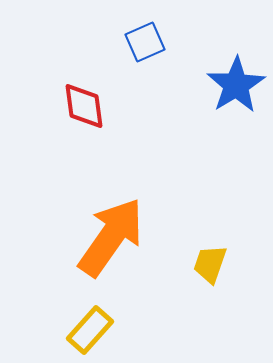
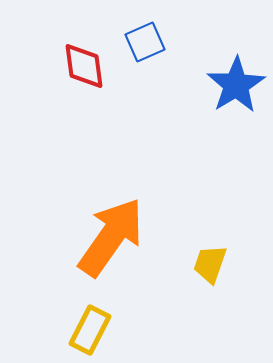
red diamond: moved 40 px up
yellow rectangle: rotated 15 degrees counterclockwise
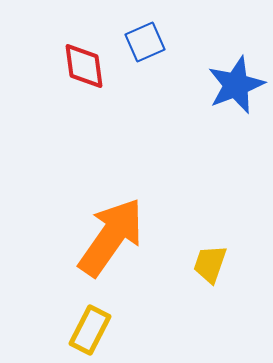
blue star: rotated 10 degrees clockwise
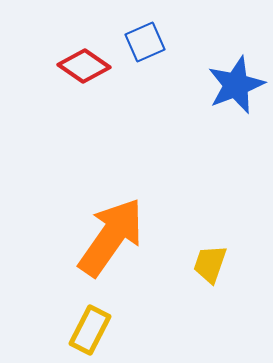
red diamond: rotated 48 degrees counterclockwise
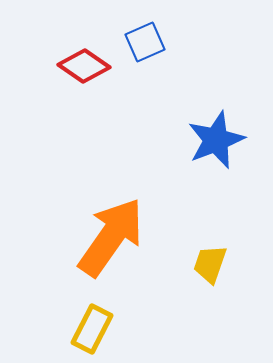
blue star: moved 20 px left, 55 px down
yellow rectangle: moved 2 px right, 1 px up
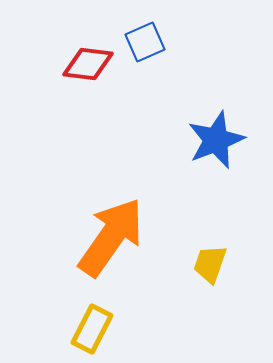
red diamond: moved 4 px right, 2 px up; rotated 27 degrees counterclockwise
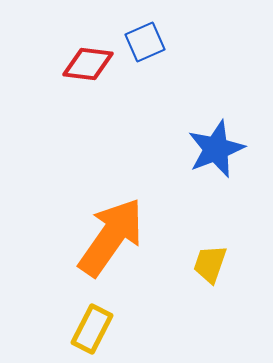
blue star: moved 9 px down
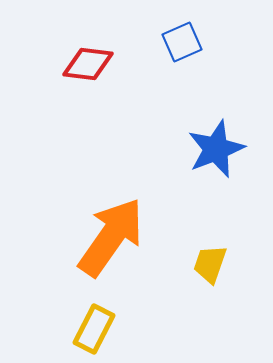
blue square: moved 37 px right
yellow rectangle: moved 2 px right
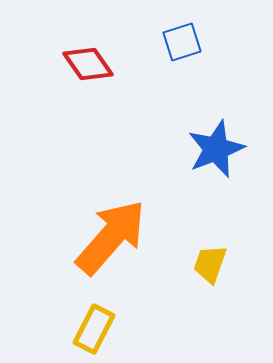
blue square: rotated 6 degrees clockwise
red diamond: rotated 48 degrees clockwise
orange arrow: rotated 6 degrees clockwise
